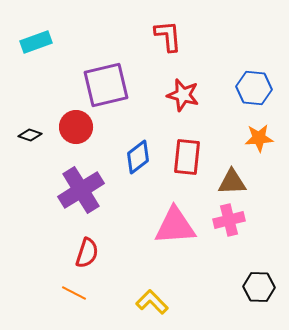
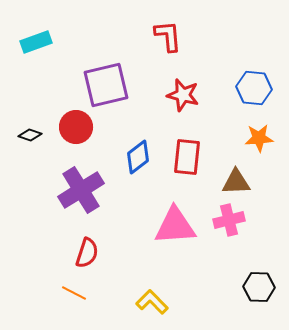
brown triangle: moved 4 px right
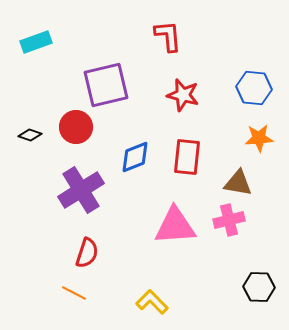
blue diamond: moved 3 px left; rotated 16 degrees clockwise
brown triangle: moved 2 px right, 1 px down; rotated 12 degrees clockwise
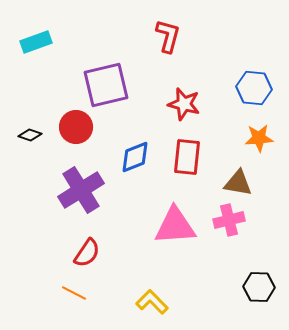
red L-shape: rotated 20 degrees clockwise
red star: moved 1 px right, 9 px down
red semicircle: rotated 16 degrees clockwise
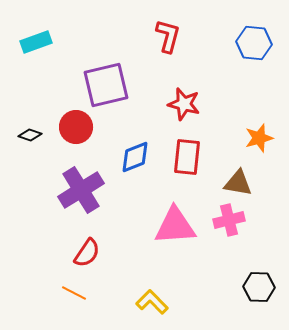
blue hexagon: moved 45 px up
orange star: rotated 12 degrees counterclockwise
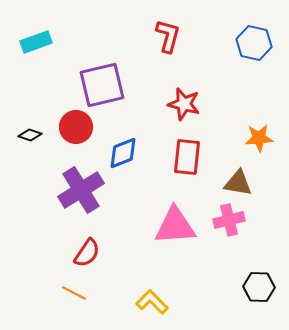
blue hexagon: rotated 8 degrees clockwise
purple square: moved 4 px left
orange star: rotated 12 degrees clockwise
blue diamond: moved 12 px left, 4 px up
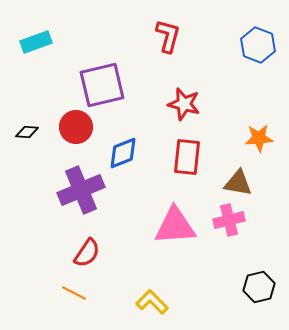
blue hexagon: moved 4 px right, 2 px down; rotated 8 degrees clockwise
black diamond: moved 3 px left, 3 px up; rotated 15 degrees counterclockwise
purple cross: rotated 9 degrees clockwise
black hexagon: rotated 16 degrees counterclockwise
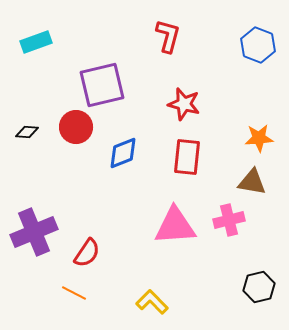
brown triangle: moved 14 px right, 1 px up
purple cross: moved 47 px left, 42 px down
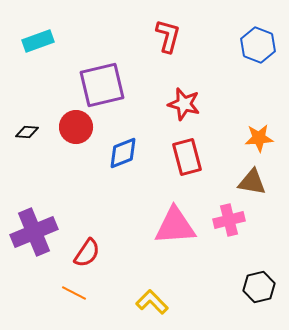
cyan rectangle: moved 2 px right, 1 px up
red rectangle: rotated 21 degrees counterclockwise
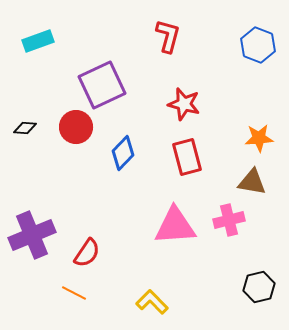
purple square: rotated 12 degrees counterclockwise
black diamond: moved 2 px left, 4 px up
blue diamond: rotated 24 degrees counterclockwise
purple cross: moved 2 px left, 3 px down
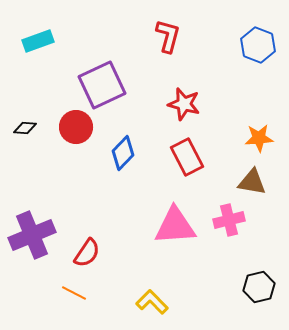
red rectangle: rotated 12 degrees counterclockwise
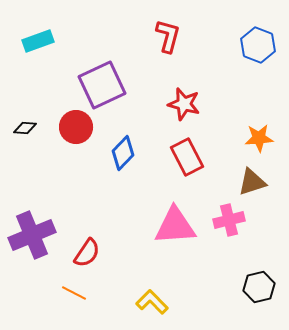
brown triangle: rotated 28 degrees counterclockwise
